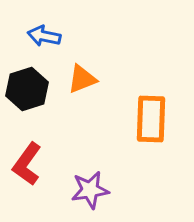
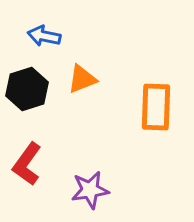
orange rectangle: moved 5 px right, 12 px up
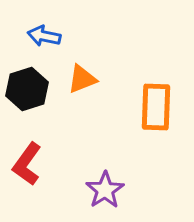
purple star: moved 15 px right; rotated 24 degrees counterclockwise
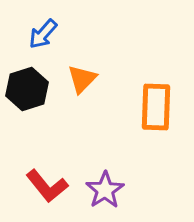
blue arrow: moved 1 px left, 2 px up; rotated 60 degrees counterclockwise
orange triangle: rotated 24 degrees counterclockwise
red L-shape: moved 20 px right, 22 px down; rotated 75 degrees counterclockwise
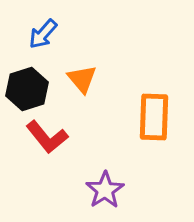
orange triangle: rotated 24 degrees counterclockwise
orange rectangle: moved 2 px left, 10 px down
red L-shape: moved 49 px up
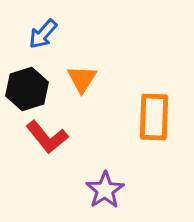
orange triangle: rotated 12 degrees clockwise
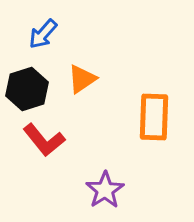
orange triangle: rotated 24 degrees clockwise
red L-shape: moved 3 px left, 3 px down
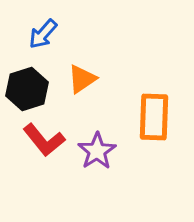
purple star: moved 8 px left, 39 px up
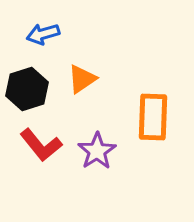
blue arrow: rotated 32 degrees clockwise
orange rectangle: moved 1 px left
red L-shape: moved 3 px left, 5 px down
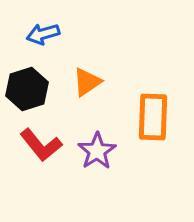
orange triangle: moved 5 px right, 3 px down
